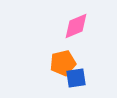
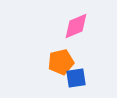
orange pentagon: moved 2 px left, 1 px up
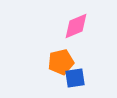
blue square: moved 1 px left
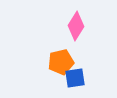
pink diamond: rotated 36 degrees counterclockwise
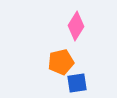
blue square: moved 2 px right, 5 px down
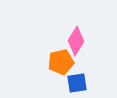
pink diamond: moved 15 px down
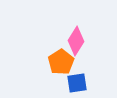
orange pentagon: rotated 20 degrees counterclockwise
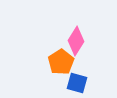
blue square: rotated 25 degrees clockwise
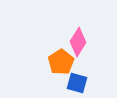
pink diamond: moved 2 px right, 1 px down
